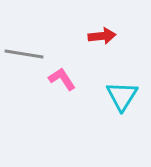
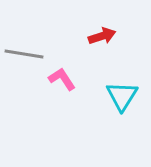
red arrow: rotated 12 degrees counterclockwise
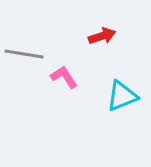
pink L-shape: moved 2 px right, 2 px up
cyan triangle: rotated 36 degrees clockwise
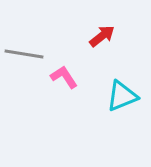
red arrow: rotated 20 degrees counterclockwise
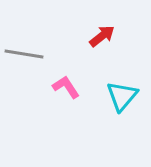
pink L-shape: moved 2 px right, 10 px down
cyan triangle: rotated 28 degrees counterclockwise
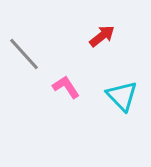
gray line: rotated 39 degrees clockwise
cyan triangle: rotated 24 degrees counterclockwise
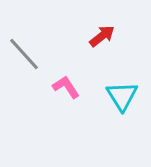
cyan triangle: rotated 12 degrees clockwise
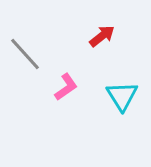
gray line: moved 1 px right
pink L-shape: rotated 88 degrees clockwise
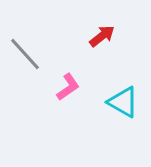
pink L-shape: moved 2 px right
cyan triangle: moved 1 px right, 6 px down; rotated 28 degrees counterclockwise
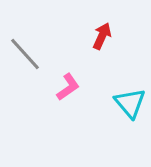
red arrow: rotated 28 degrees counterclockwise
cyan triangle: moved 7 px right, 1 px down; rotated 20 degrees clockwise
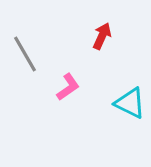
gray line: rotated 12 degrees clockwise
cyan triangle: rotated 24 degrees counterclockwise
